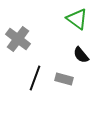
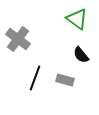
gray rectangle: moved 1 px right, 1 px down
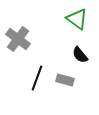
black semicircle: moved 1 px left
black line: moved 2 px right
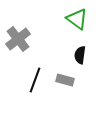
gray cross: rotated 15 degrees clockwise
black semicircle: rotated 48 degrees clockwise
black line: moved 2 px left, 2 px down
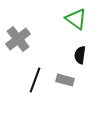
green triangle: moved 1 px left
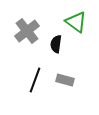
green triangle: moved 3 px down
gray cross: moved 9 px right, 8 px up
black semicircle: moved 24 px left, 11 px up
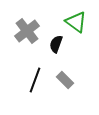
black semicircle: rotated 12 degrees clockwise
gray rectangle: rotated 30 degrees clockwise
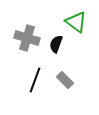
gray cross: moved 7 px down; rotated 35 degrees counterclockwise
